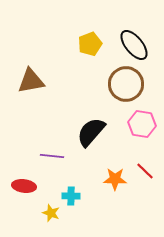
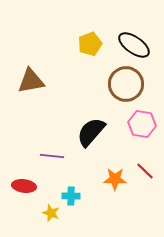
black ellipse: rotated 16 degrees counterclockwise
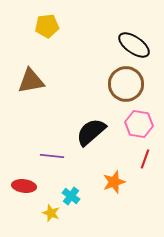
yellow pentagon: moved 43 px left, 18 px up; rotated 15 degrees clockwise
pink hexagon: moved 3 px left
black semicircle: rotated 8 degrees clockwise
red line: moved 12 px up; rotated 66 degrees clockwise
orange star: moved 1 px left, 3 px down; rotated 20 degrees counterclockwise
cyan cross: rotated 36 degrees clockwise
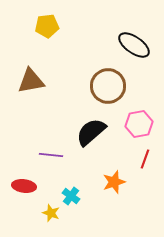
brown circle: moved 18 px left, 2 px down
pink hexagon: rotated 20 degrees counterclockwise
purple line: moved 1 px left, 1 px up
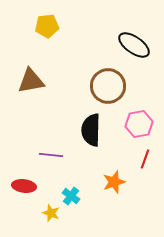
black semicircle: moved 2 px up; rotated 48 degrees counterclockwise
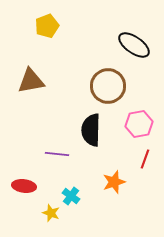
yellow pentagon: rotated 15 degrees counterclockwise
purple line: moved 6 px right, 1 px up
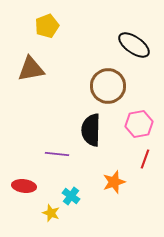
brown triangle: moved 12 px up
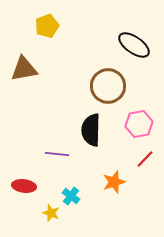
brown triangle: moved 7 px left
red line: rotated 24 degrees clockwise
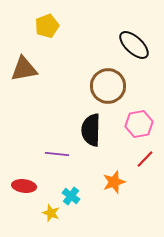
black ellipse: rotated 8 degrees clockwise
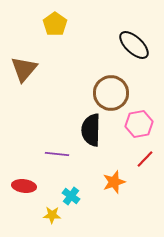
yellow pentagon: moved 8 px right, 2 px up; rotated 15 degrees counterclockwise
brown triangle: rotated 40 degrees counterclockwise
brown circle: moved 3 px right, 7 px down
yellow star: moved 1 px right, 2 px down; rotated 18 degrees counterclockwise
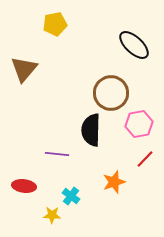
yellow pentagon: rotated 25 degrees clockwise
